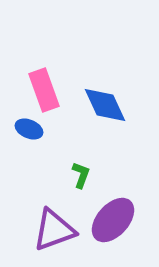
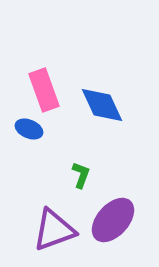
blue diamond: moved 3 px left
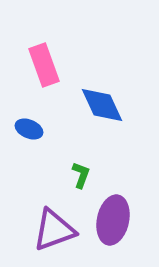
pink rectangle: moved 25 px up
purple ellipse: rotated 30 degrees counterclockwise
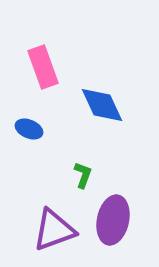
pink rectangle: moved 1 px left, 2 px down
green L-shape: moved 2 px right
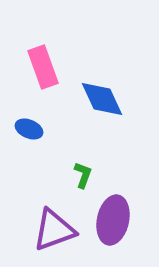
blue diamond: moved 6 px up
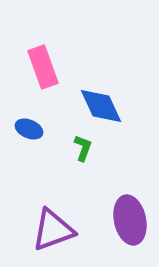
blue diamond: moved 1 px left, 7 px down
green L-shape: moved 27 px up
purple ellipse: moved 17 px right; rotated 24 degrees counterclockwise
purple triangle: moved 1 px left
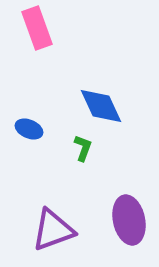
pink rectangle: moved 6 px left, 39 px up
purple ellipse: moved 1 px left
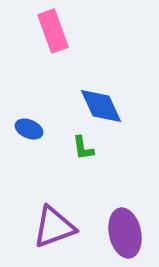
pink rectangle: moved 16 px right, 3 px down
green L-shape: rotated 152 degrees clockwise
purple ellipse: moved 4 px left, 13 px down
purple triangle: moved 1 px right, 3 px up
